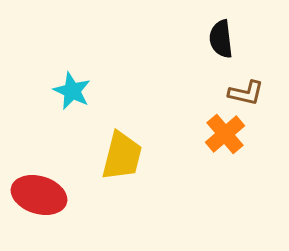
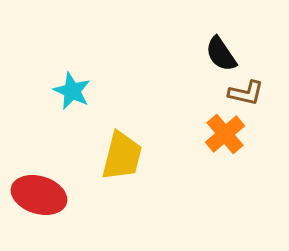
black semicircle: moved 15 px down; rotated 27 degrees counterclockwise
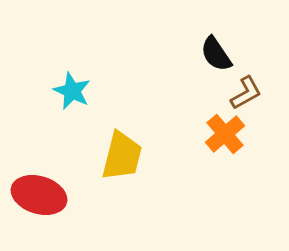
black semicircle: moved 5 px left
brown L-shape: rotated 42 degrees counterclockwise
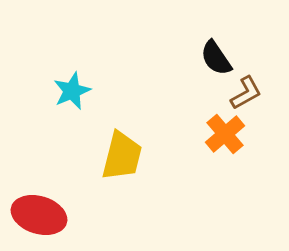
black semicircle: moved 4 px down
cyan star: rotated 24 degrees clockwise
red ellipse: moved 20 px down
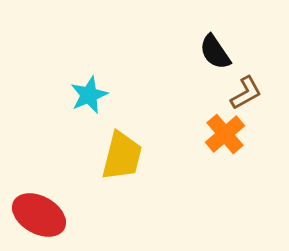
black semicircle: moved 1 px left, 6 px up
cyan star: moved 17 px right, 4 px down
red ellipse: rotated 12 degrees clockwise
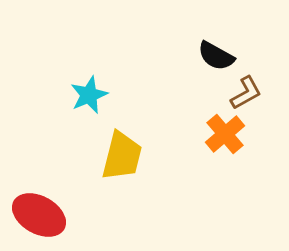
black semicircle: moved 1 px right, 4 px down; rotated 27 degrees counterclockwise
